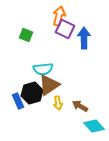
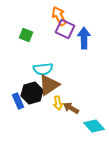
orange arrow: rotated 42 degrees counterclockwise
brown arrow: moved 9 px left, 2 px down
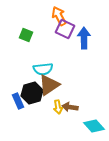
yellow arrow: moved 4 px down
brown arrow: moved 1 px left, 1 px up; rotated 21 degrees counterclockwise
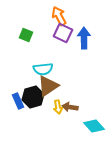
purple square: moved 2 px left, 4 px down
brown triangle: moved 1 px left, 1 px down
black hexagon: moved 1 px right, 4 px down
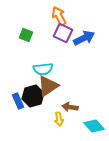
blue arrow: rotated 65 degrees clockwise
black hexagon: moved 1 px up
yellow arrow: moved 1 px right, 12 px down
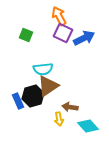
cyan diamond: moved 6 px left
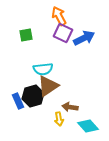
green square: rotated 32 degrees counterclockwise
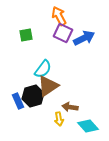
cyan semicircle: rotated 48 degrees counterclockwise
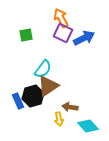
orange arrow: moved 2 px right, 2 px down
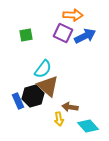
orange arrow: moved 12 px right, 3 px up; rotated 120 degrees clockwise
blue arrow: moved 1 px right, 2 px up
brown triangle: rotated 45 degrees counterclockwise
